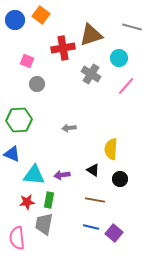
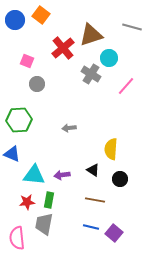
red cross: rotated 30 degrees counterclockwise
cyan circle: moved 10 px left
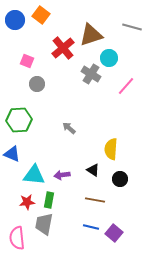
gray arrow: rotated 48 degrees clockwise
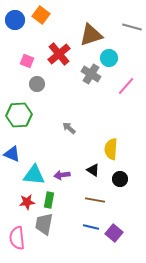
red cross: moved 4 px left, 6 px down
green hexagon: moved 5 px up
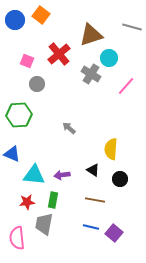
green rectangle: moved 4 px right
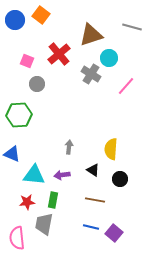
gray arrow: moved 19 px down; rotated 56 degrees clockwise
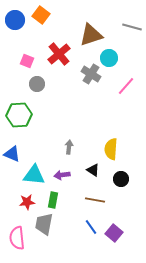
black circle: moved 1 px right
blue line: rotated 42 degrees clockwise
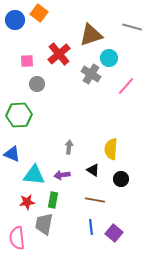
orange square: moved 2 px left, 2 px up
pink square: rotated 24 degrees counterclockwise
blue line: rotated 28 degrees clockwise
